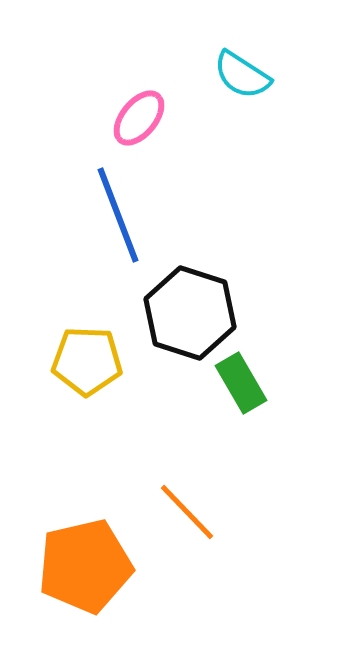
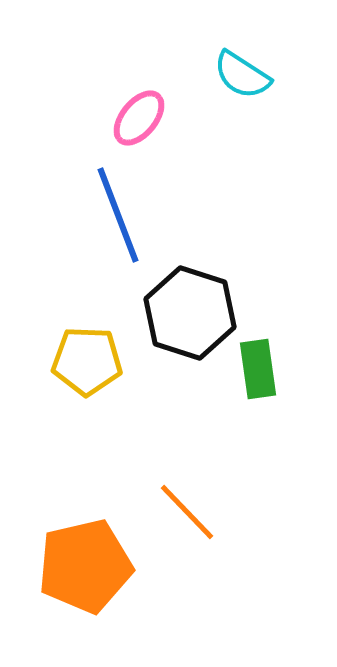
green rectangle: moved 17 px right, 14 px up; rotated 22 degrees clockwise
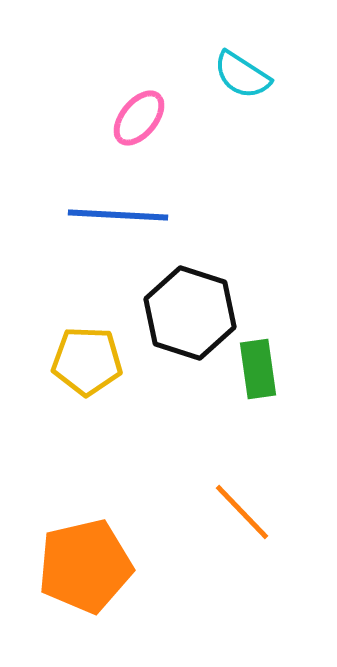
blue line: rotated 66 degrees counterclockwise
orange line: moved 55 px right
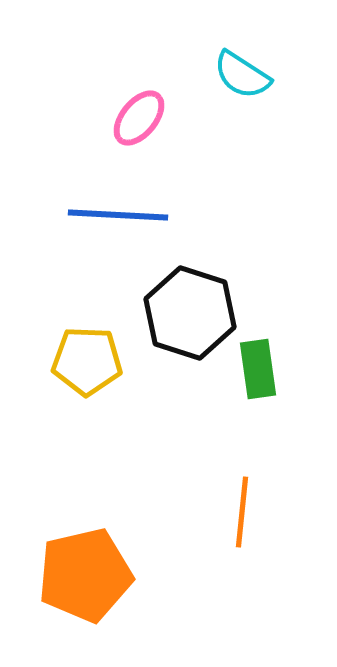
orange line: rotated 50 degrees clockwise
orange pentagon: moved 9 px down
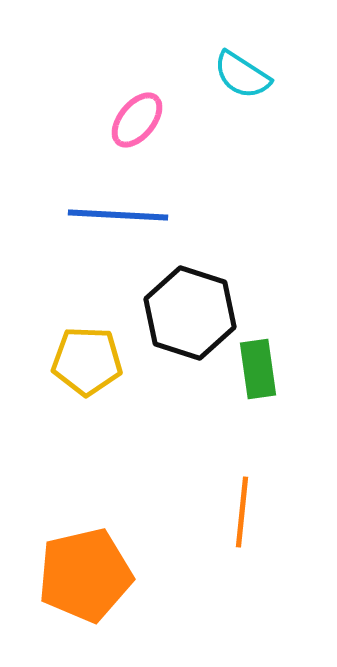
pink ellipse: moved 2 px left, 2 px down
